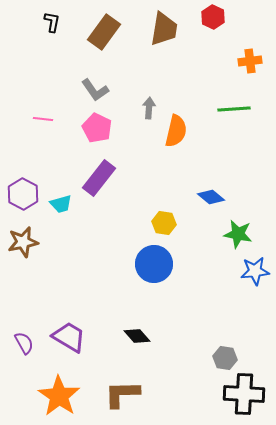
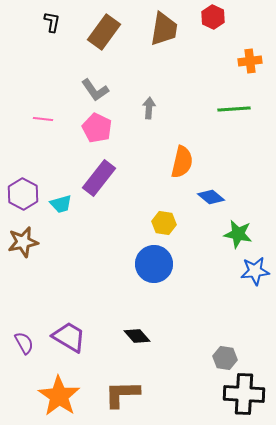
orange semicircle: moved 6 px right, 31 px down
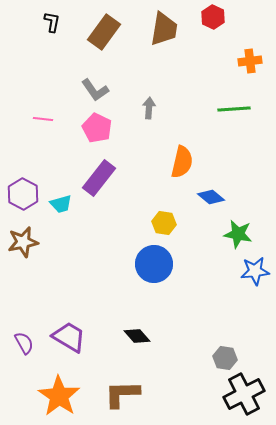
black cross: rotated 30 degrees counterclockwise
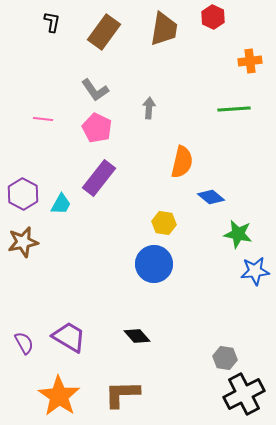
cyan trapezoid: rotated 45 degrees counterclockwise
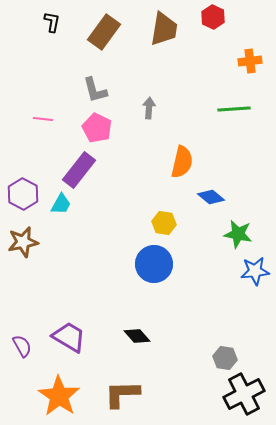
gray L-shape: rotated 20 degrees clockwise
purple rectangle: moved 20 px left, 8 px up
purple semicircle: moved 2 px left, 3 px down
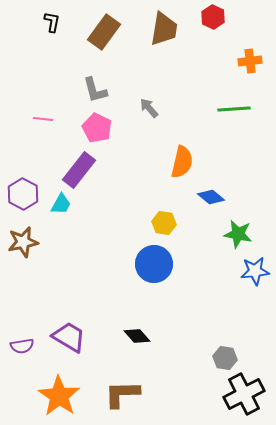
gray arrow: rotated 45 degrees counterclockwise
purple semicircle: rotated 110 degrees clockwise
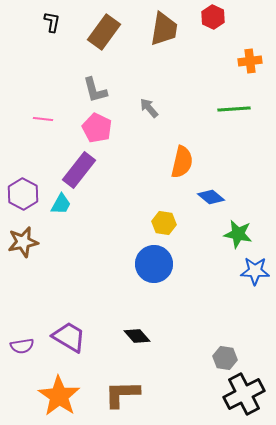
blue star: rotated 8 degrees clockwise
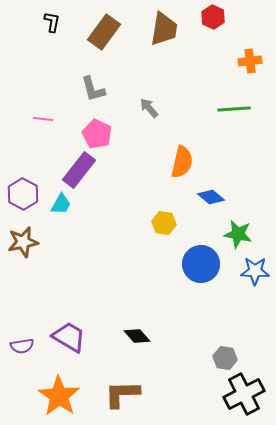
gray L-shape: moved 2 px left, 1 px up
pink pentagon: moved 6 px down
blue circle: moved 47 px right
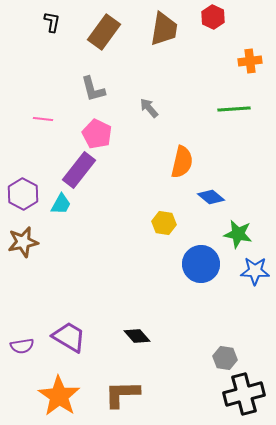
black cross: rotated 12 degrees clockwise
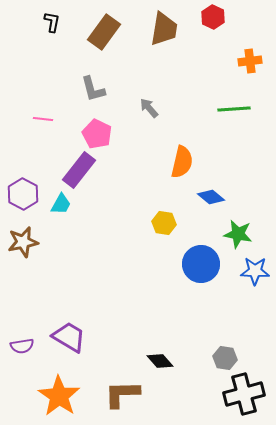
black diamond: moved 23 px right, 25 px down
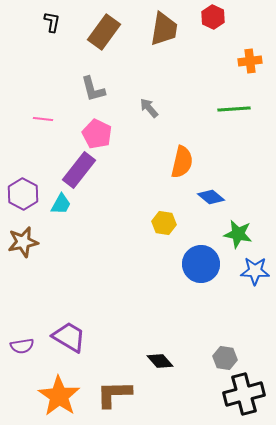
brown L-shape: moved 8 px left
